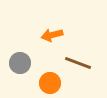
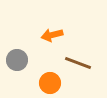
gray circle: moved 3 px left, 3 px up
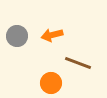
gray circle: moved 24 px up
orange circle: moved 1 px right
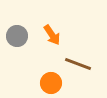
orange arrow: rotated 110 degrees counterclockwise
brown line: moved 1 px down
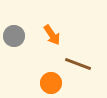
gray circle: moved 3 px left
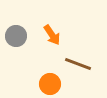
gray circle: moved 2 px right
orange circle: moved 1 px left, 1 px down
